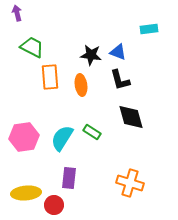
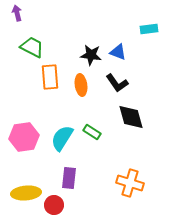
black L-shape: moved 3 px left, 3 px down; rotated 20 degrees counterclockwise
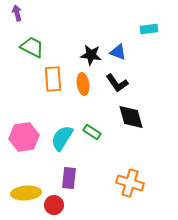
orange rectangle: moved 3 px right, 2 px down
orange ellipse: moved 2 px right, 1 px up
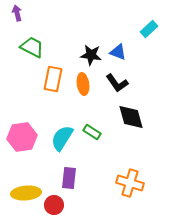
cyan rectangle: rotated 36 degrees counterclockwise
orange rectangle: rotated 15 degrees clockwise
pink hexagon: moved 2 px left
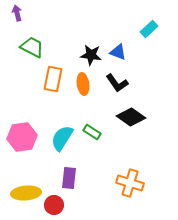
black diamond: rotated 40 degrees counterclockwise
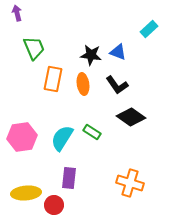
green trapezoid: moved 2 px right, 1 px down; rotated 40 degrees clockwise
black L-shape: moved 2 px down
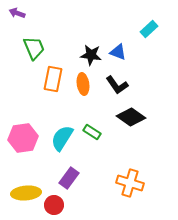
purple arrow: rotated 56 degrees counterclockwise
pink hexagon: moved 1 px right, 1 px down
purple rectangle: rotated 30 degrees clockwise
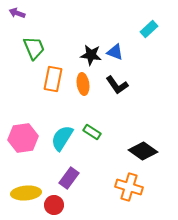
blue triangle: moved 3 px left
black diamond: moved 12 px right, 34 px down
orange cross: moved 1 px left, 4 px down
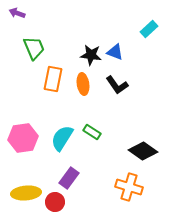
red circle: moved 1 px right, 3 px up
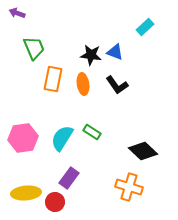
cyan rectangle: moved 4 px left, 2 px up
black diamond: rotated 8 degrees clockwise
